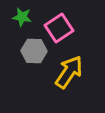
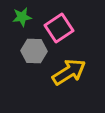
green star: rotated 18 degrees counterclockwise
yellow arrow: rotated 24 degrees clockwise
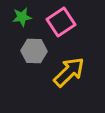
pink square: moved 2 px right, 6 px up
yellow arrow: rotated 12 degrees counterclockwise
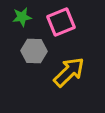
pink square: rotated 12 degrees clockwise
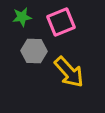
yellow arrow: rotated 92 degrees clockwise
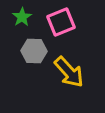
green star: rotated 24 degrees counterclockwise
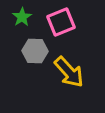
gray hexagon: moved 1 px right
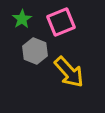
green star: moved 2 px down
gray hexagon: rotated 20 degrees clockwise
